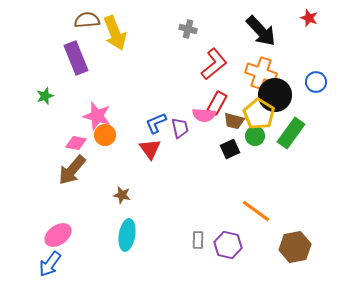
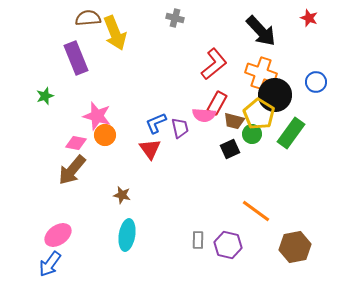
brown semicircle: moved 1 px right, 2 px up
gray cross: moved 13 px left, 11 px up
green circle: moved 3 px left, 2 px up
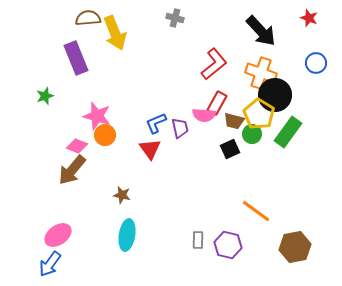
blue circle: moved 19 px up
green rectangle: moved 3 px left, 1 px up
pink diamond: moved 1 px right, 3 px down; rotated 10 degrees clockwise
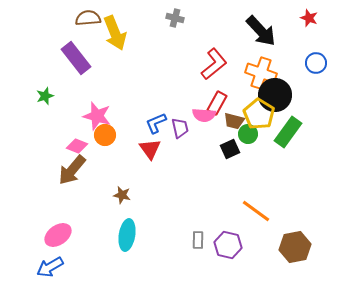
purple rectangle: rotated 16 degrees counterclockwise
green circle: moved 4 px left
blue arrow: moved 3 px down; rotated 24 degrees clockwise
